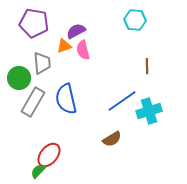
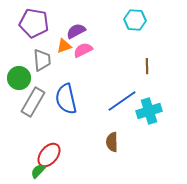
pink semicircle: rotated 78 degrees clockwise
gray trapezoid: moved 3 px up
brown semicircle: moved 3 px down; rotated 120 degrees clockwise
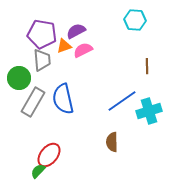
purple pentagon: moved 8 px right, 11 px down
blue semicircle: moved 3 px left
